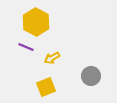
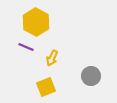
yellow arrow: rotated 35 degrees counterclockwise
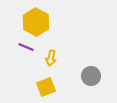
yellow arrow: moved 1 px left; rotated 14 degrees counterclockwise
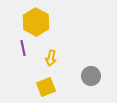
purple line: moved 3 px left, 1 px down; rotated 56 degrees clockwise
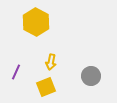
purple line: moved 7 px left, 24 px down; rotated 35 degrees clockwise
yellow arrow: moved 4 px down
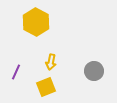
gray circle: moved 3 px right, 5 px up
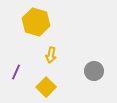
yellow hexagon: rotated 12 degrees counterclockwise
yellow arrow: moved 7 px up
yellow square: rotated 24 degrees counterclockwise
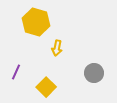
yellow arrow: moved 6 px right, 7 px up
gray circle: moved 2 px down
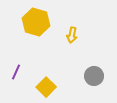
yellow arrow: moved 15 px right, 13 px up
gray circle: moved 3 px down
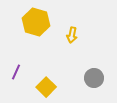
gray circle: moved 2 px down
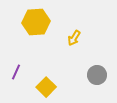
yellow hexagon: rotated 20 degrees counterclockwise
yellow arrow: moved 2 px right, 3 px down; rotated 21 degrees clockwise
gray circle: moved 3 px right, 3 px up
